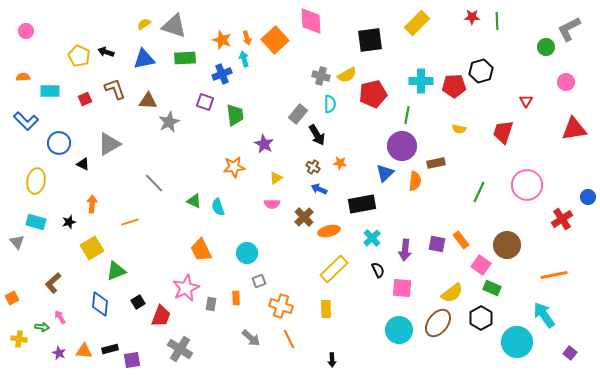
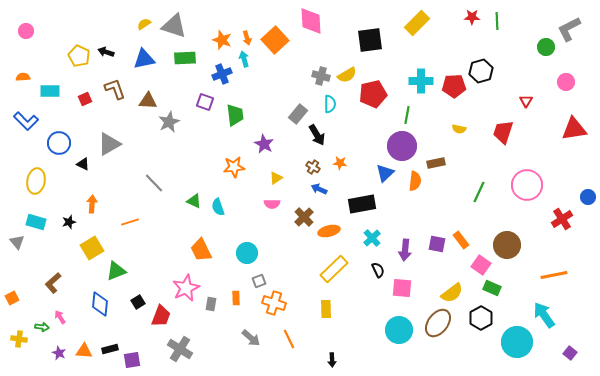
orange cross at (281, 306): moved 7 px left, 3 px up
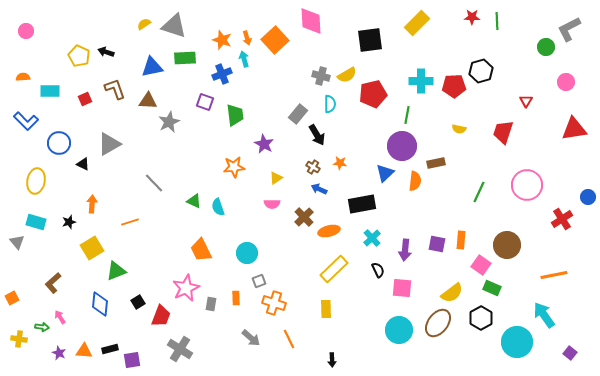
blue triangle at (144, 59): moved 8 px right, 8 px down
orange rectangle at (461, 240): rotated 42 degrees clockwise
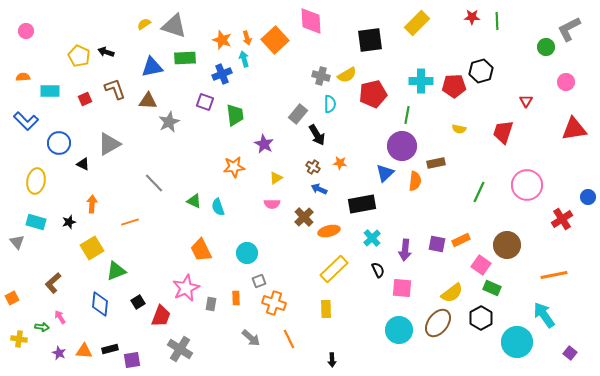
orange rectangle at (461, 240): rotated 60 degrees clockwise
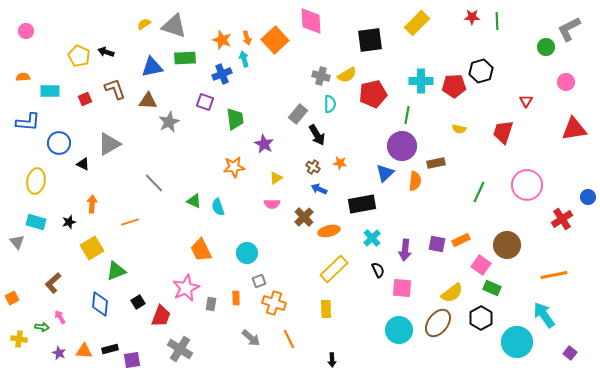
green trapezoid at (235, 115): moved 4 px down
blue L-shape at (26, 121): moved 2 px right, 1 px down; rotated 40 degrees counterclockwise
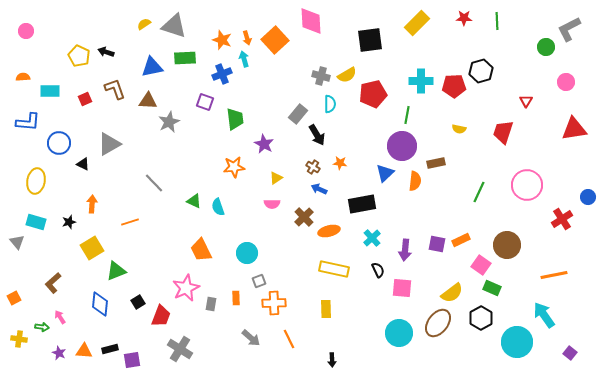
red star at (472, 17): moved 8 px left, 1 px down
yellow rectangle at (334, 269): rotated 56 degrees clockwise
orange square at (12, 298): moved 2 px right
orange cross at (274, 303): rotated 20 degrees counterclockwise
cyan circle at (399, 330): moved 3 px down
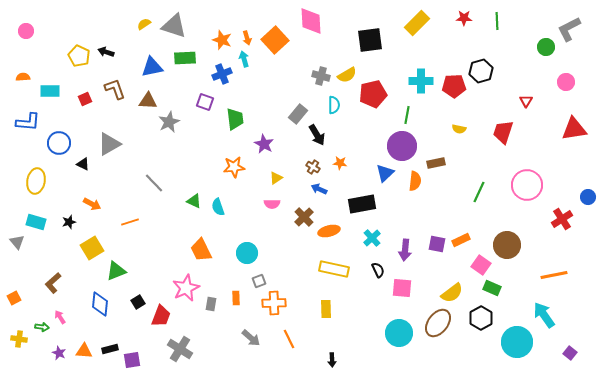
cyan semicircle at (330, 104): moved 4 px right, 1 px down
orange arrow at (92, 204): rotated 114 degrees clockwise
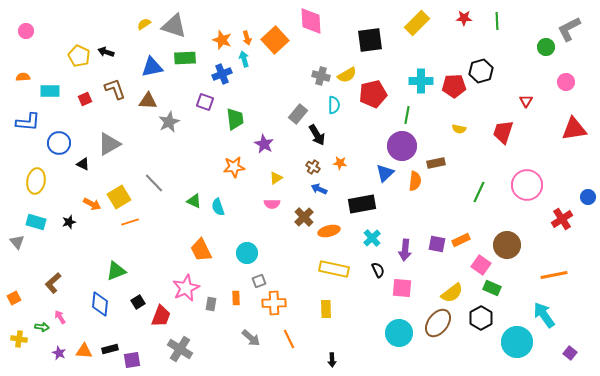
yellow square at (92, 248): moved 27 px right, 51 px up
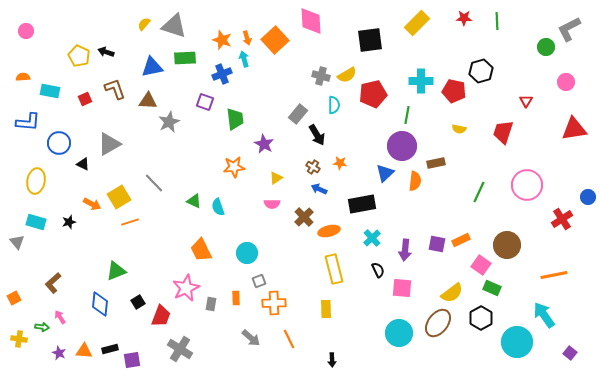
yellow semicircle at (144, 24): rotated 16 degrees counterclockwise
red pentagon at (454, 86): moved 5 px down; rotated 15 degrees clockwise
cyan rectangle at (50, 91): rotated 12 degrees clockwise
yellow rectangle at (334, 269): rotated 64 degrees clockwise
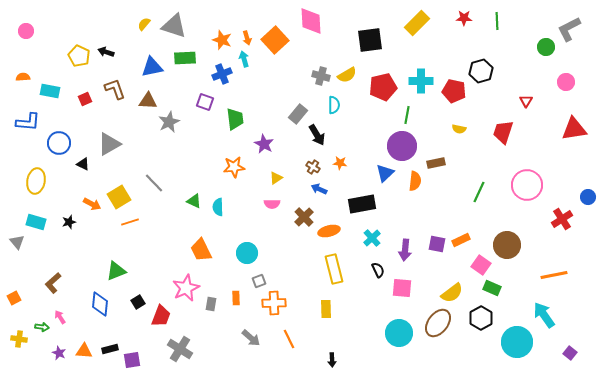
red pentagon at (373, 94): moved 10 px right, 7 px up
cyan semicircle at (218, 207): rotated 18 degrees clockwise
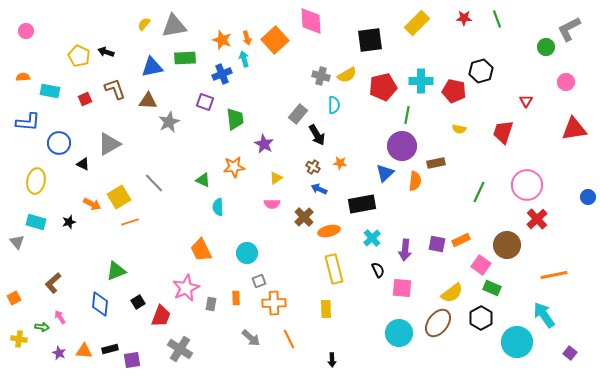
green line at (497, 21): moved 2 px up; rotated 18 degrees counterclockwise
gray triangle at (174, 26): rotated 28 degrees counterclockwise
green triangle at (194, 201): moved 9 px right, 21 px up
red cross at (562, 219): moved 25 px left; rotated 10 degrees counterclockwise
